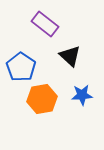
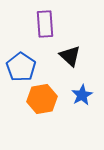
purple rectangle: rotated 48 degrees clockwise
blue star: rotated 25 degrees counterclockwise
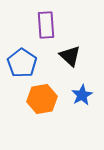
purple rectangle: moved 1 px right, 1 px down
blue pentagon: moved 1 px right, 4 px up
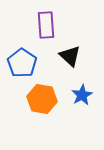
orange hexagon: rotated 20 degrees clockwise
